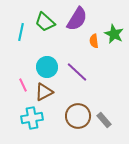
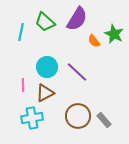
orange semicircle: rotated 32 degrees counterclockwise
pink line: rotated 24 degrees clockwise
brown triangle: moved 1 px right, 1 px down
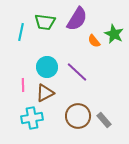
green trapezoid: rotated 35 degrees counterclockwise
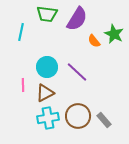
green trapezoid: moved 2 px right, 8 px up
cyan cross: moved 16 px right
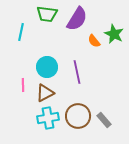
purple line: rotated 35 degrees clockwise
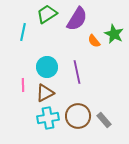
green trapezoid: rotated 140 degrees clockwise
cyan line: moved 2 px right
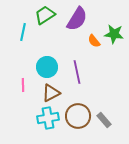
green trapezoid: moved 2 px left, 1 px down
green star: rotated 18 degrees counterclockwise
brown triangle: moved 6 px right
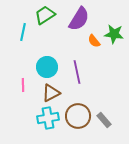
purple semicircle: moved 2 px right
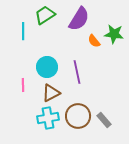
cyan line: moved 1 px up; rotated 12 degrees counterclockwise
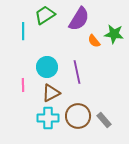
cyan cross: rotated 10 degrees clockwise
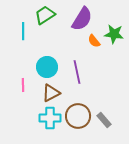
purple semicircle: moved 3 px right
cyan cross: moved 2 px right
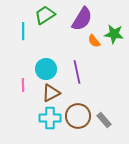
cyan circle: moved 1 px left, 2 px down
